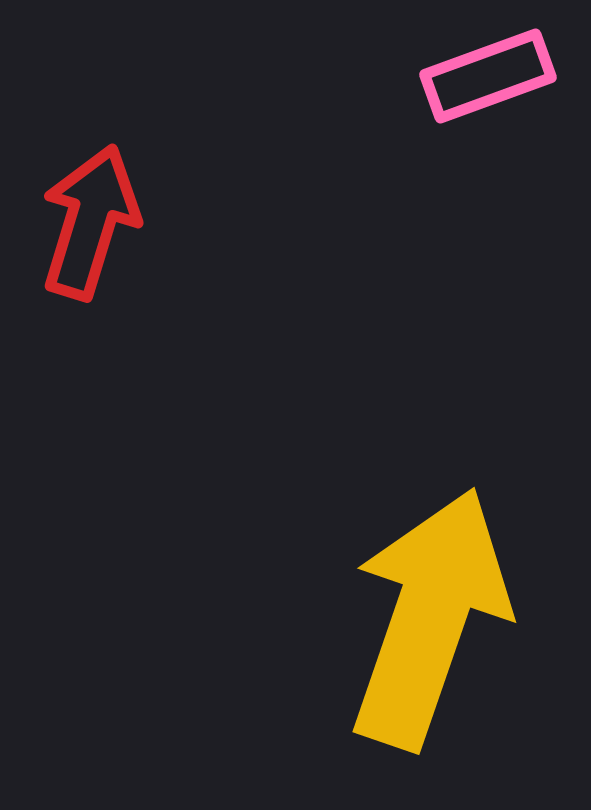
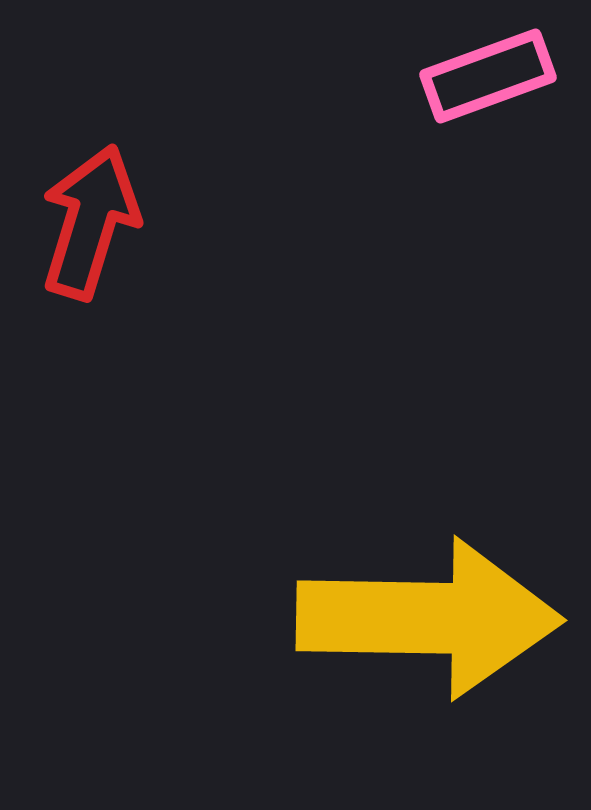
yellow arrow: rotated 72 degrees clockwise
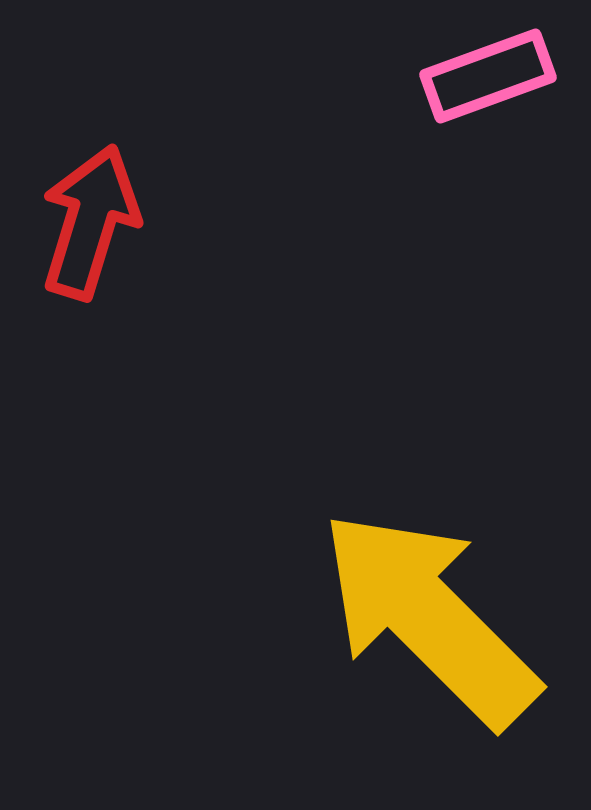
yellow arrow: rotated 136 degrees counterclockwise
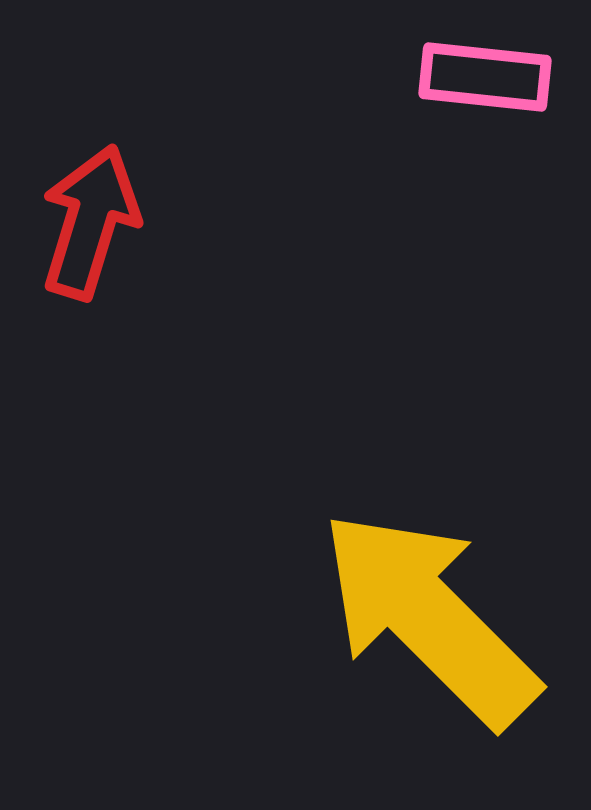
pink rectangle: moved 3 px left, 1 px down; rotated 26 degrees clockwise
